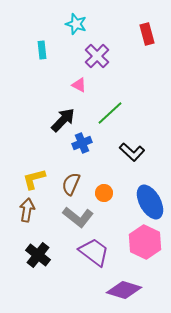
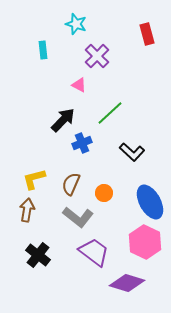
cyan rectangle: moved 1 px right
purple diamond: moved 3 px right, 7 px up
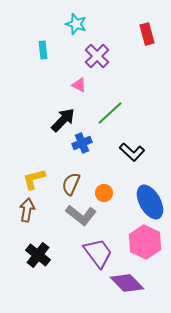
gray L-shape: moved 3 px right, 2 px up
purple trapezoid: moved 4 px right, 1 px down; rotated 16 degrees clockwise
purple diamond: rotated 28 degrees clockwise
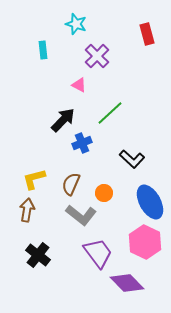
black L-shape: moved 7 px down
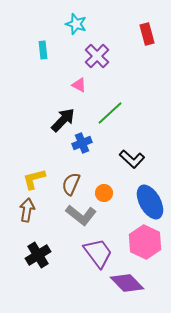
black cross: rotated 20 degrees clockwise
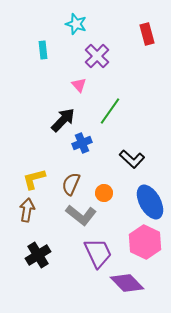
pink triangle: rotated 21 degrees clockwise
green line: moved 2 px up; rotated 12 degrees counterclockwise
purple trapezoid: rotated 12 degrees clockwise
